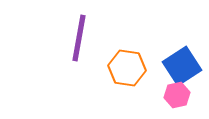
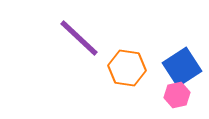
purple line: rotated 57 degrees counterclockwise
blue square: moved 1 px down
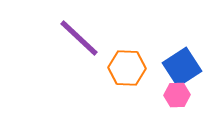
orange hexagon: rotated 6 degrees counterclockwise
pink hexagon: rotated 10 degrees clockwise
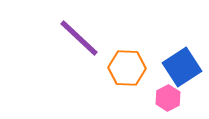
pink hexagon: moved 9 px left, 3 px down; rotated 25 degrees counterclockwise
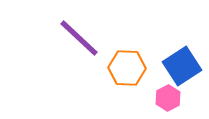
blue square: moved 1 px up
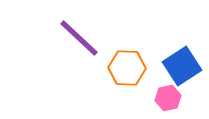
pink hexagon: rotated 15 degrees clockwise
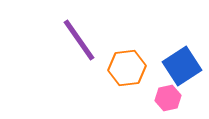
purple line: moved 2 px down; rotated 12 degrees clockwise
orange hexagon: rotated 9 degrees counterclockwise
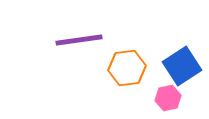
purple line: rotated 63 degrees counterclockwise
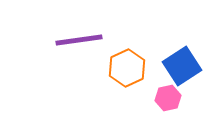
orange hexagon: rotated 18 degrees counterclockwise
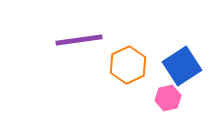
orange hexagon: moved 1 px right, 3 px up
